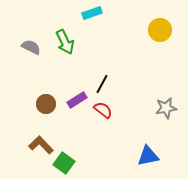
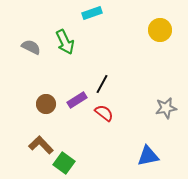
red semicircle: moved 1 px right, 3 px down
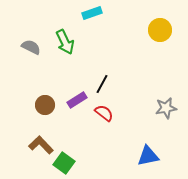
brown circle: moved 1 px left, 1 px down
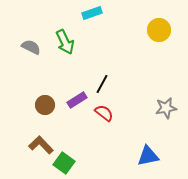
yellow circle: moved 1 px left
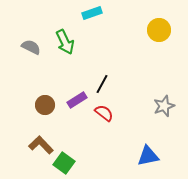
gray star: moved 2 px left, 2 px up; rotated 10 degrees counterclockwise
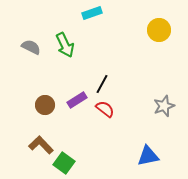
green arrow: moved 3 px down
red semicircle: moved 1 px right, 4 px up
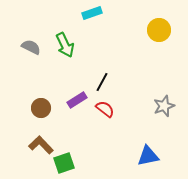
black line: moved 2 px up
brown circle: moved 4 px left, 3 px down
green square: rotated 35 degrees clockwise
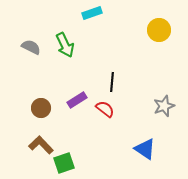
black line: moved 10 px right; rotated 24 degrees counterclockwise
blue triangle: moved 3 px left, 7 px up; rotated 45 degrees clockwise
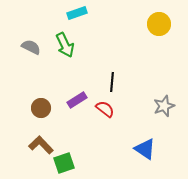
cyan rectangle: moved 15 px left
yellow circle: moved 6 px up
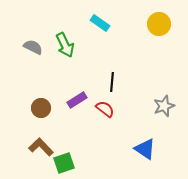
cyan rectangle: moved 23 px right, 10 px down; rotated 54 degrees clockwise
gray semicircle: moved 2 px right
brown L-shape: moved 2 px down
